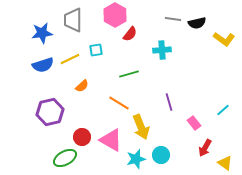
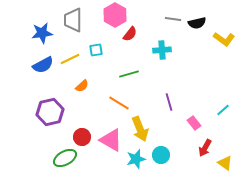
blue semicircle: rotated 10 degrees counterclockwise
yellow arrow: moved 1 px left, 2 px down
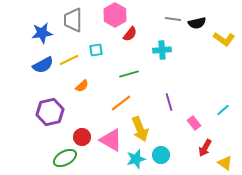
yellow line: moved 1 px left, 1 px down
orange line: moved 2 px right; rotated 70 degrees counterclockwise
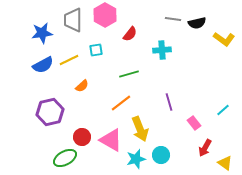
pink hexagon: moved 10 px left
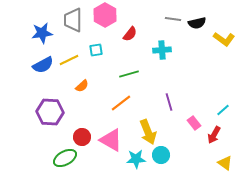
purple hexagon: rotated 16 degrees clockwise
yellow arrow: moved 8 px right, 3 px down
red arrow: moved 9 px right, 13 px up
cyan star: rotated 12 degrees clockwise
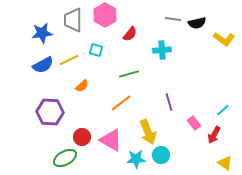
cyan square: rotated 24 degrees clockwise
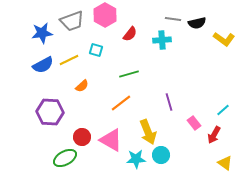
gray trapezoid: moved 1 px left, 1 px down; rotated 110 degrees counterclockwise
cyan cross: moved 10 px up
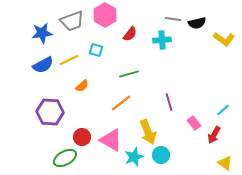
cyan star: moved 2 px left, 2 px up; rotated 18 degrees counterclockwise
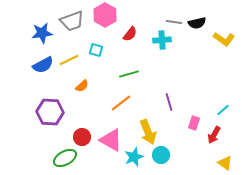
gray line: moved 1 px right, 3 px down
pink rectangle: rotated 56 degrees clockwise
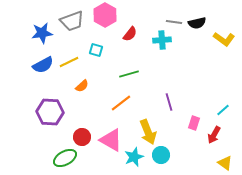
yellow line: moved 2 px down
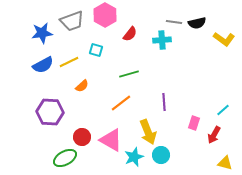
purple line: moved 5 px left; rotated 12 degrees clockwise
yellow triangle: rotated 21 degrees counterclockwise
